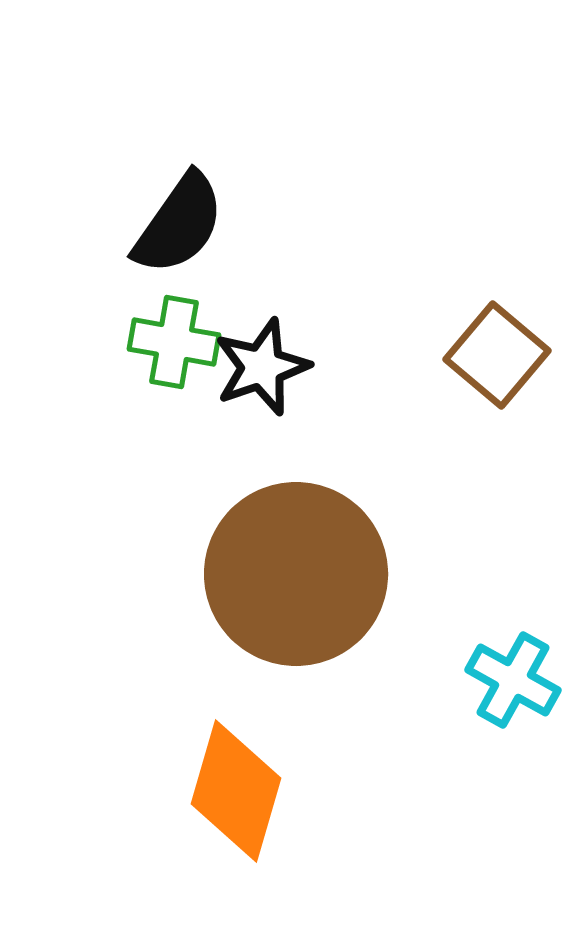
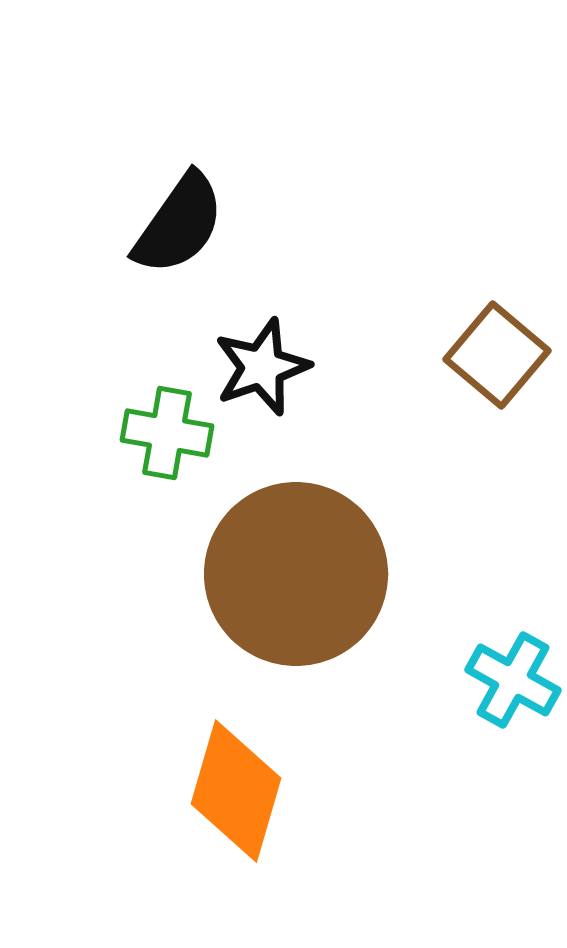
green cross: moved 7 px left, 91 px down
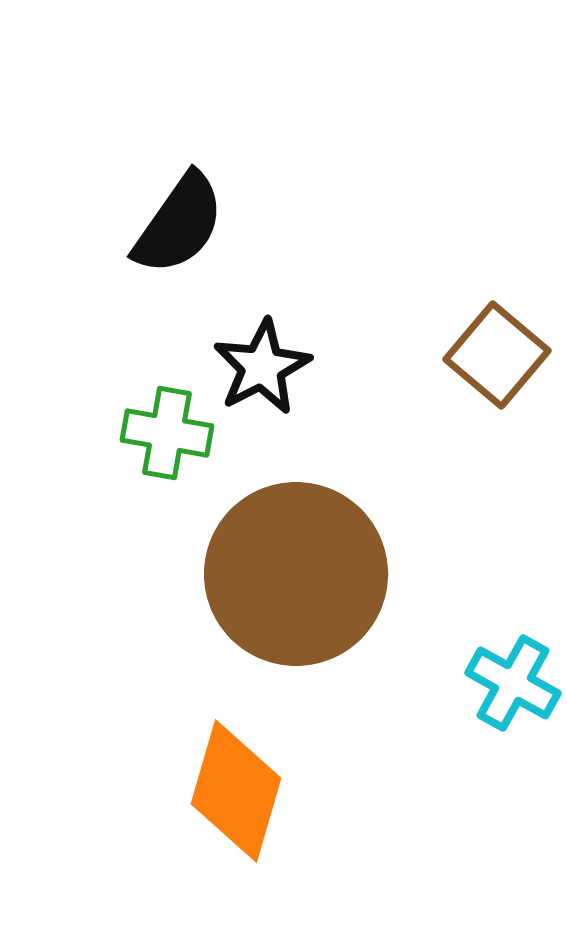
black star: rotated 8 degrees counterclockwise
cyan cross: moved 3 px down
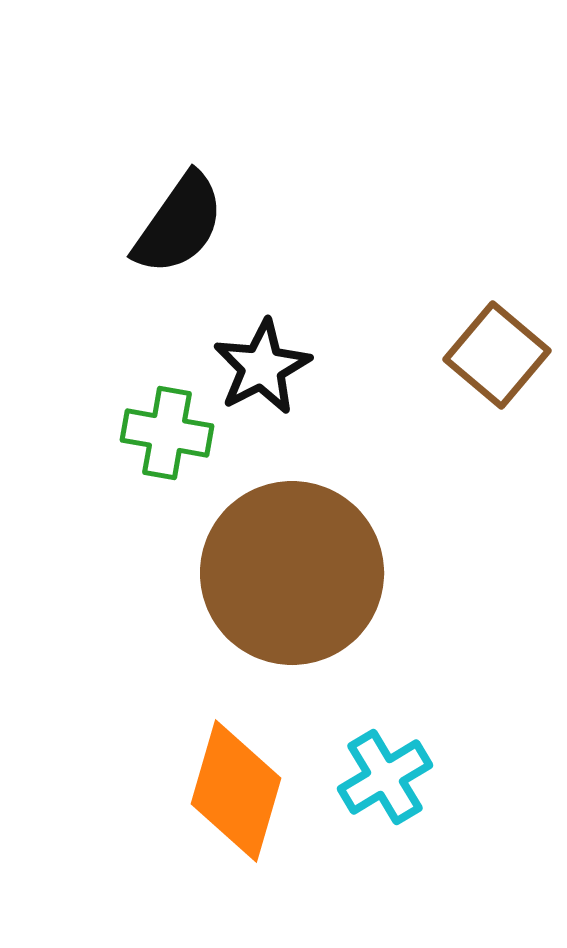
brown circle: moved 4 px left, 1 px up
cyan cross: moved 128 px left, 94 px down; rotated 30 degrees clockwise
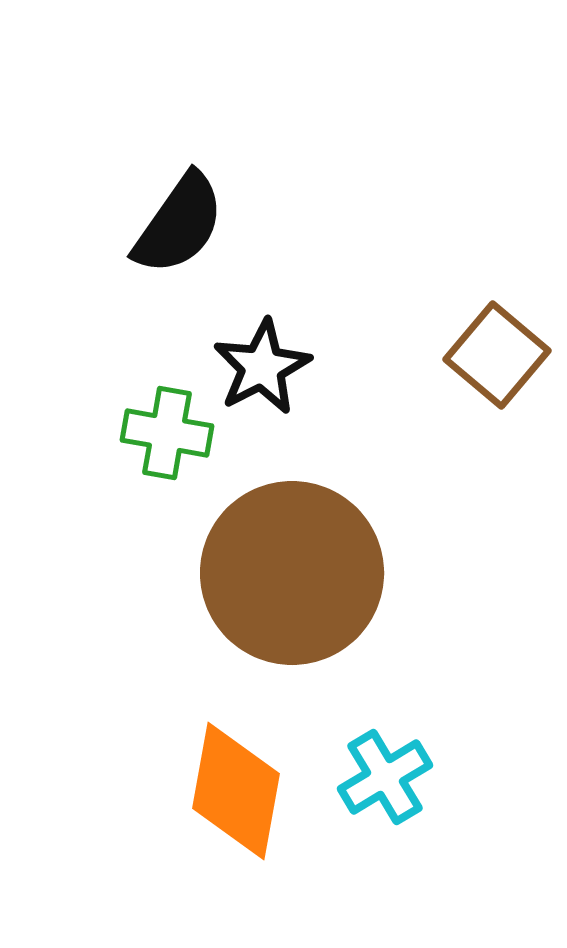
orange diamond: rotated 6 degrees counterclockwise
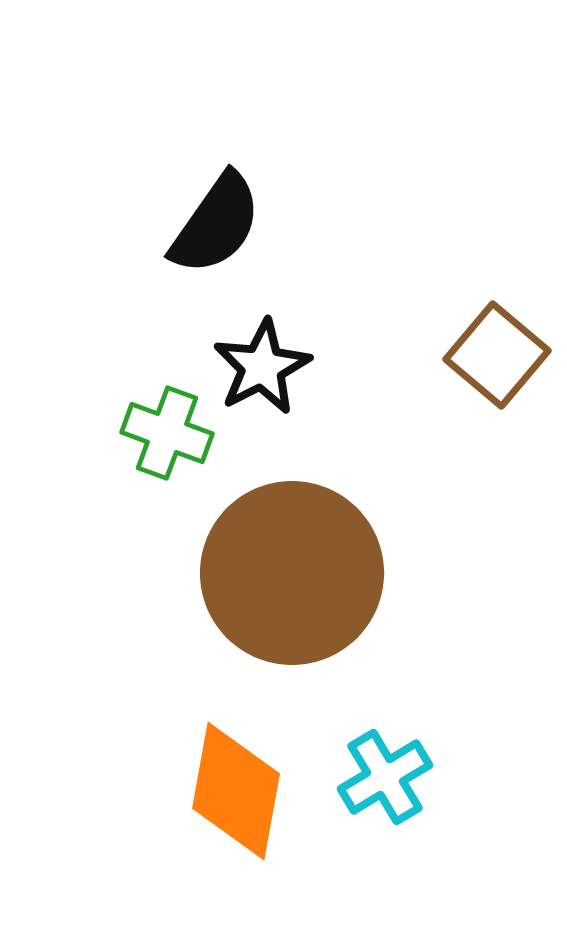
black semicircle: moved 37 px right
green cross: rotated 10 degrees clockwise
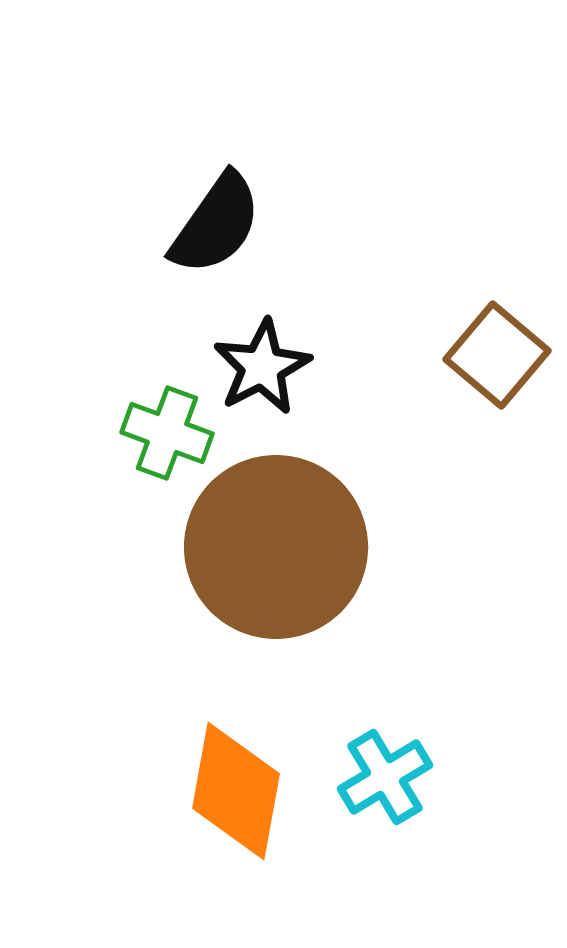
brown circle: moved 16 px left, 26 px up
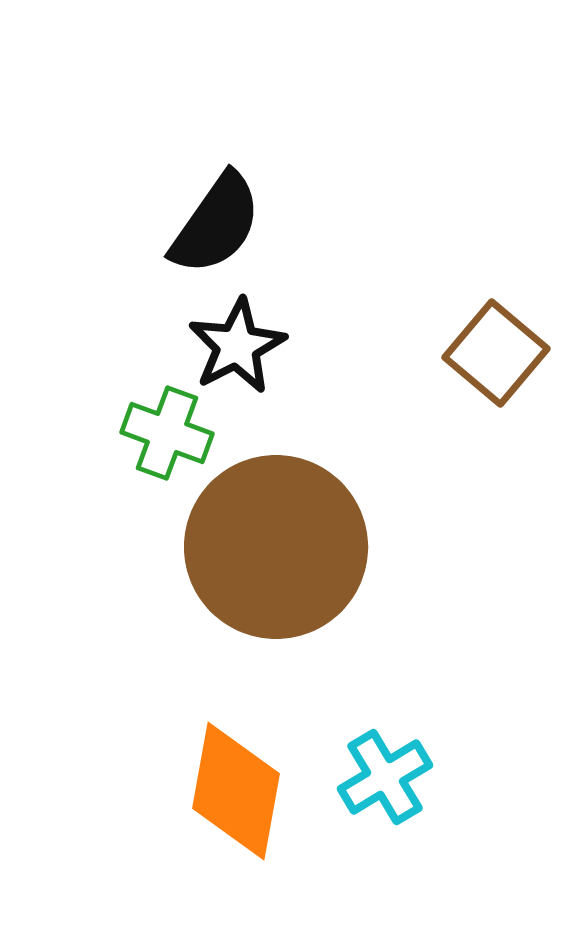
brown square: moved 1 px left, 2 px up
black star: moved 25 px left, 21 px up
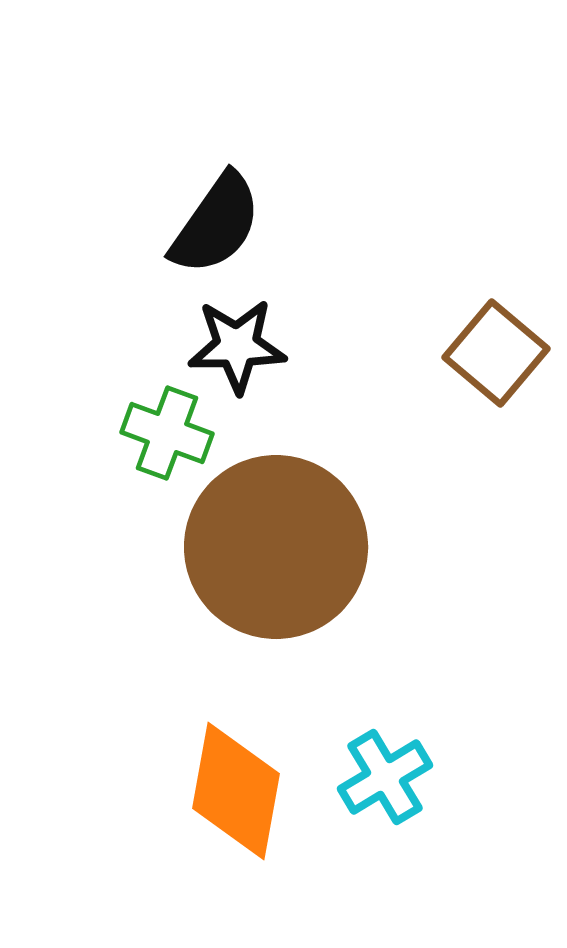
black star: rotated 26 degrees clockwise
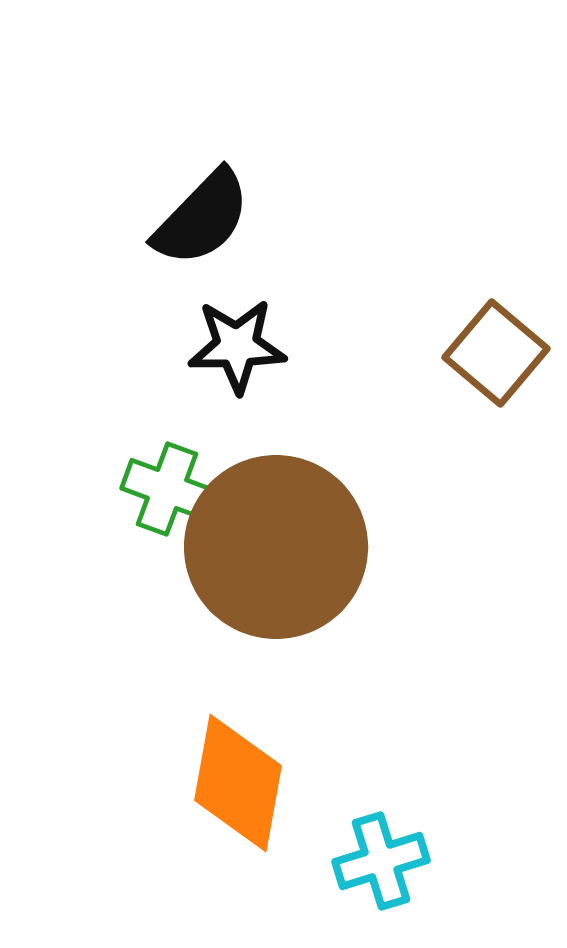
black semicircle: moved 14 px left, 6 px up; rotated 9 degrees clockwise
green cross: moved 56 px down
cyan cross: moved 4 px left, 84 px down; rotated 14 degrees clockwise
orange diamond: moved 2 px right, 8 px up
